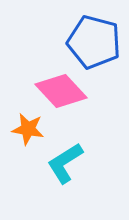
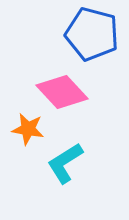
blue pentagon: moved 2 px left, 8 px up
pink diamond: moved 1 px right, 1 px down
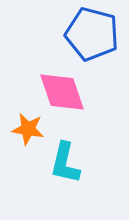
pink diamond: rotated 24 degrees clockwise
cyan L-shape: rotated 45 degrees counterclockwise
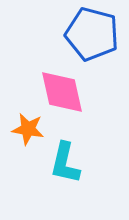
pink diamond: rotated 6 degrees clockwise
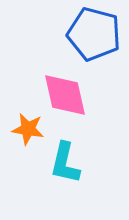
blue pentagon: moved 2 px right
pink diamond: moved 3 px right, 3 px down
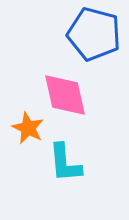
orange star: moved 1 px up; rotated 16 degrees clockwise
cyan L-shape: rotated 18 degrees counterclockwise
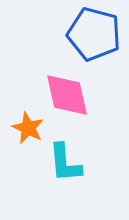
pink diamond: moved 2 px right
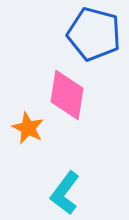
pink diamond: rotated 21 degrees clockwise
cyan L-shape: moved 30 px down; rotated 42 degrees clockwise
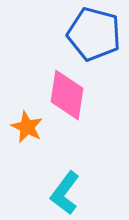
orange star: moved 1 px left, 1 px up
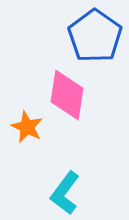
blue pentagon: moved 1 px right, 2 px down; rotated 20 degrees clockwise
